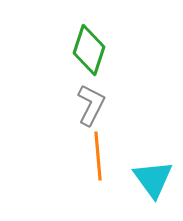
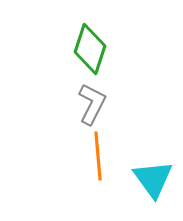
green diamond: moved 1 px right, 1 px up
gray L-shape: moved 1 px right, 1 px up
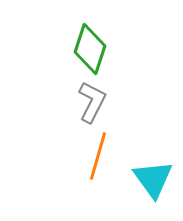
gray L-shape: moved 2 px up
orange line: rotated 21 degrees clockwise
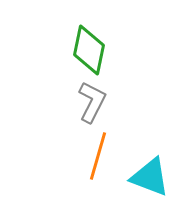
green diamond: moved 1 px left, 1 px down; rotated 6 degrees counterclockwise
cyan triangle: moved 3 px left, 2 px up; rotated 33 degrees counterclockwise
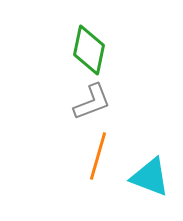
gray L-shape: rotated 42 degrees clockwise
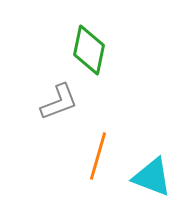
gray L-shape: moved 33 px left
cyan triangle: moved 2 px right
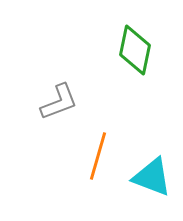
green diamond: moved 46 px right
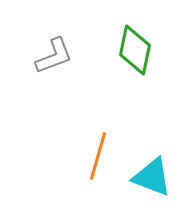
gray L-shape: moved 5 px left, 46 px up
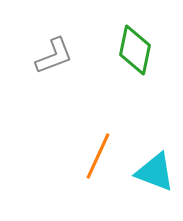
orange line: rotated 9 degrees clockwise
cyan triangle: moved 3 px right, 5 px up
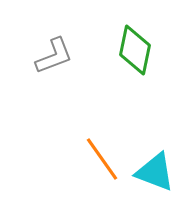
orange line: moved 4 px right, 3 px down; rotated 60 degrees counterclockwise
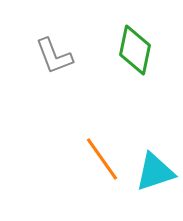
gray L-shape: rotated 90 degrees clockwise
cyan triangle: rotated 39 degrees counterclockwise
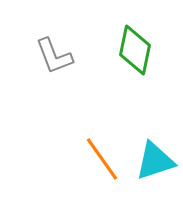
cyan triangle: moved 11 px up
